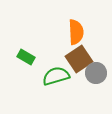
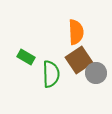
brown square: moved 1 px down
green semicircle: moved 5 px left, 2 px up; rotated 104 degrees clockwise
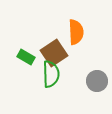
brown square: moved 25 px left, 7 px up
gray circle: moved 1 px right, 8 px down
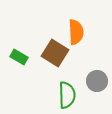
brown square: moved 1 px right; rotated 24 degrees counterclockwise
green rectangle: moved 7 px left
green semicircle: moved 16 px right, 21 px down
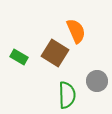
orange semicircle: moved 1 px up; rotated 20 degrees counterclockwise
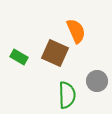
brown square: rotated 8 degrees counterclockwise
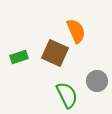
green rectangle: rotated 48 degrees counterclockwise
green semicircle: rotated 24 degrees counterclockwise
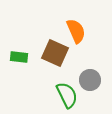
green rectangle: rotated 24 degrees clockwise
gray circle: moved 7 px left, 1 px up
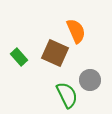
green rectangle: rotated 42 degrees clockwise
